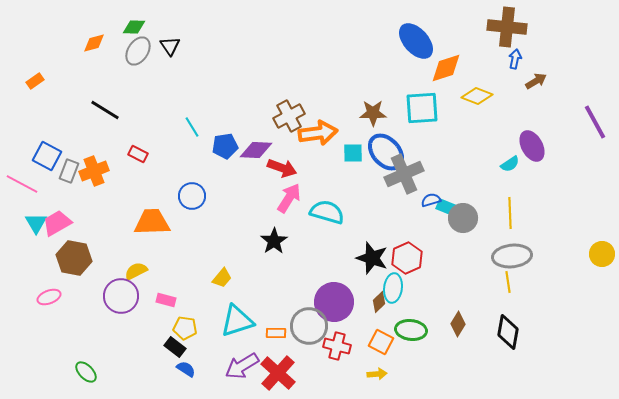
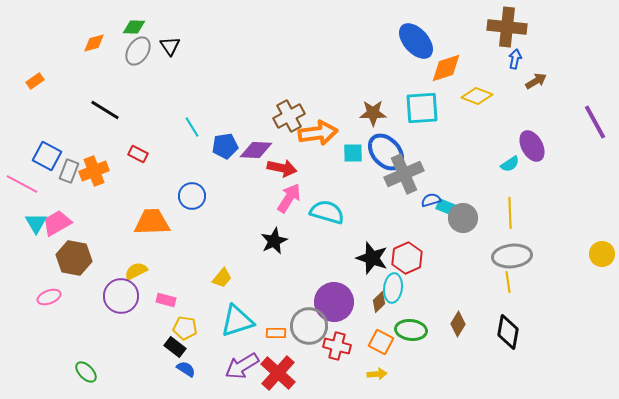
red arrow at (282, 168): rotated 8 degrees counterclockwise
black star at (274, 241): rotated 8 degrees clockwise
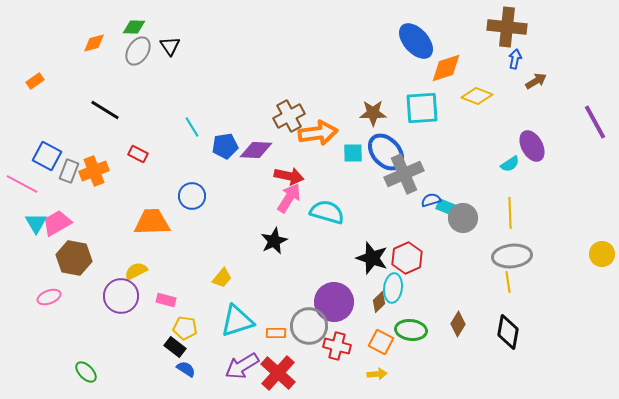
red arrow at (282, 168): moved 7 px right, 8 px down
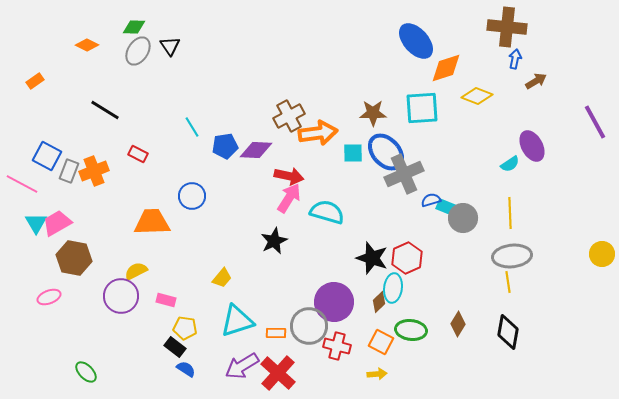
orange diamond at (94, 43): moved 7 px left, 2 px down; rotated 40 degrees clockwise
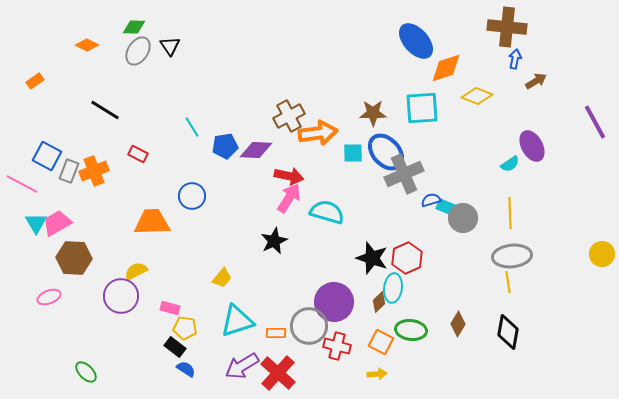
brown hexagon at (74, 258): rotated 8 degrees counterclockwise
pink rectangle at (166, 300): moved 4 px right, 8 px down
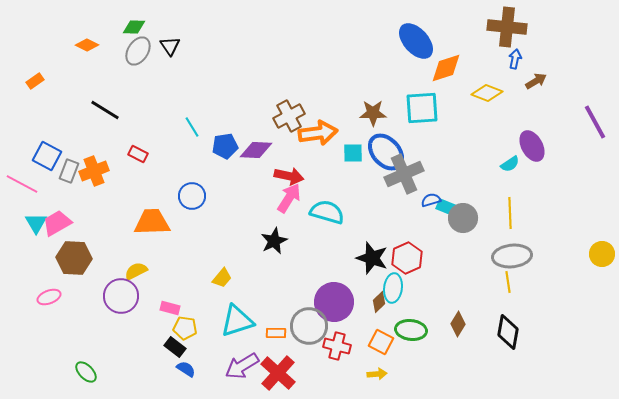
yellow diamond at (477, 96): moved 10 px right, 3 px up
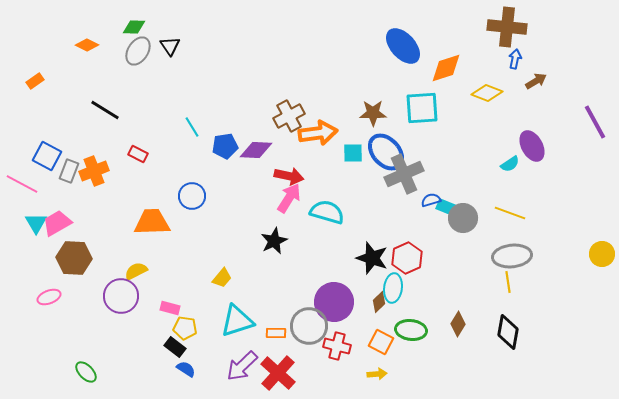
blue ellipse at (416, 41): moved 13 px left, 5 px down
yellow line at (510, 213): rotated 68 degrees counterclockwise
purple arrow at (242, 366): rotated 12 degrees counterclockwise
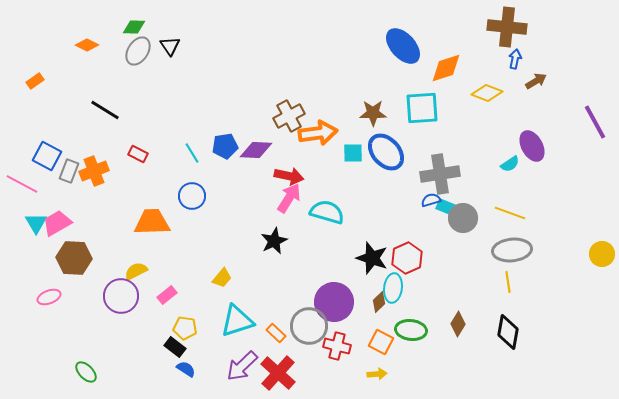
cyan line at (192, 127): moved 26 px down
gray cross at (404, 174): moved 36 px right; rotated 15 degrees clockwise
gray ellipse at (512, 256): moved 6 px up
pink rectangle at (170, 308): moved 3 px left, 13 px up; rotated 54 degrees counterclockwise
orange rectangle at (276, 333): rotated 42 degrees clockwise
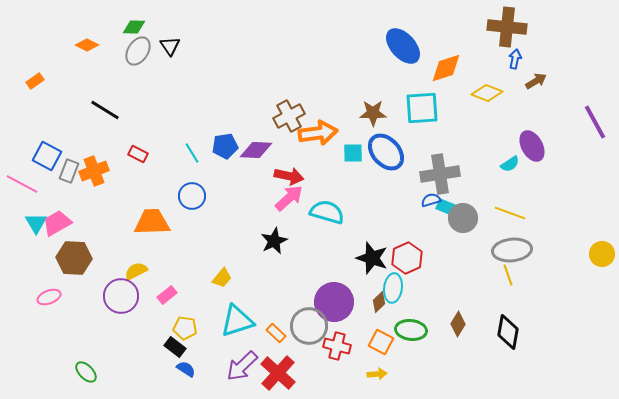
pink arrow at (289, 198): rotated 16 degrees clockwise
yellow line at (508, 282): moved 7 px up; rotated 10 degrees counterclockwise
